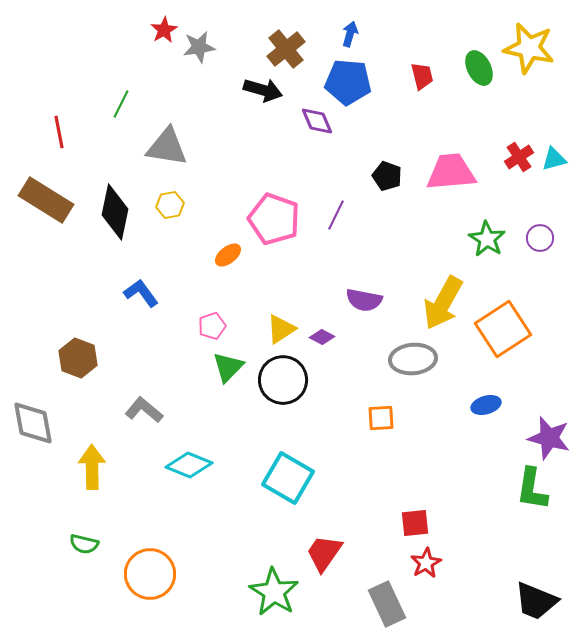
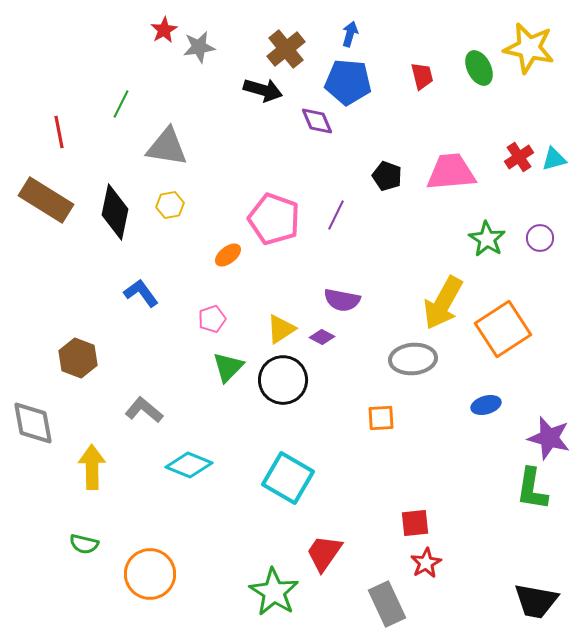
purple semicircle at (364, 300): moved 22 px left
pink pentagon at (212, 326): moved 7 px up
black trapezoid at (536, 601): rotated 12 degrees counterclockwise
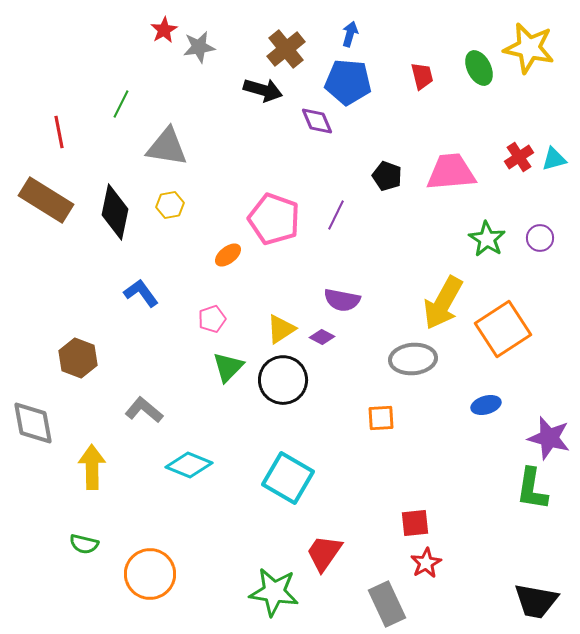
green star at (274, 592): rotated 24 degrees counterclockwise
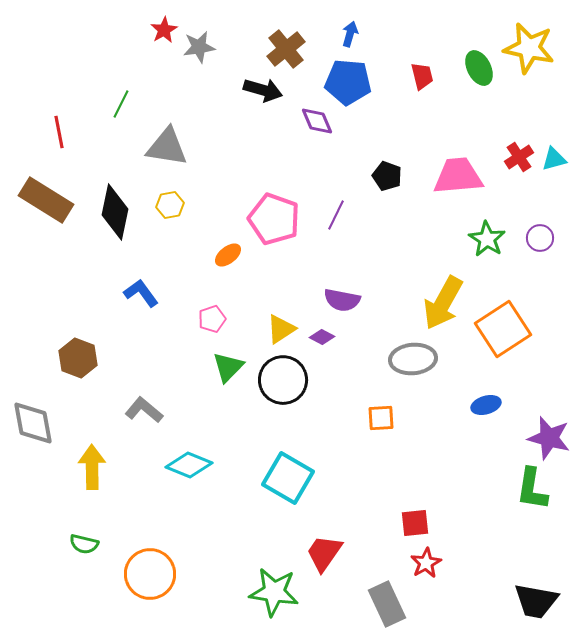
pink trapezoid at (451, 172): moved 7 px right, 4 px down
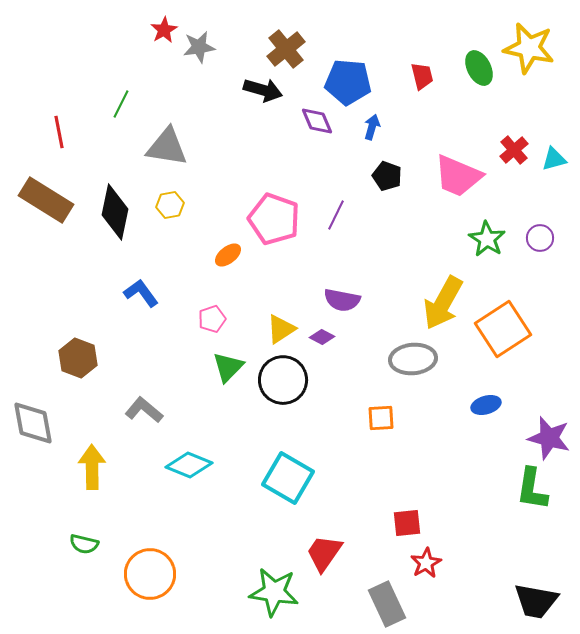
blue arrow at (350, 34): moved 22 px right, 93 px down
red cross at (519, 157): moved 5 px left, 7 px up; rotated 8 degrees counterclockwise
pink trapezoid at (458, 176): rotated 152 degrees counterclockwise
red square at (415, 523): moved 8 px left
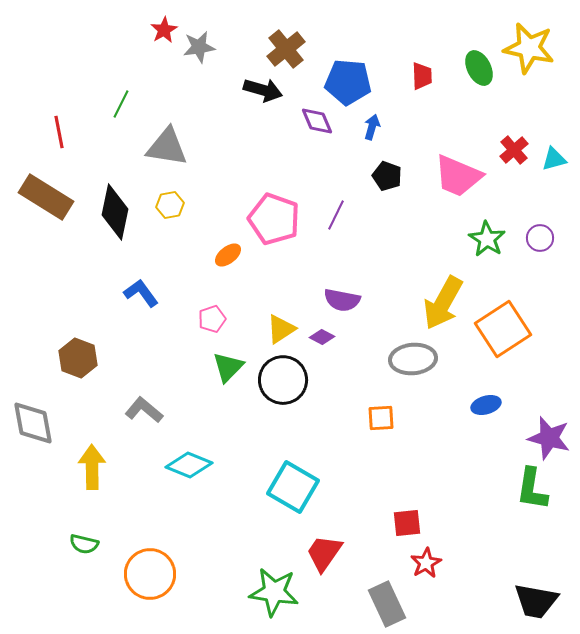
red trapezoid at (422, 76): rotated 12 degrees clockwise
brown rectangle at (46, 200): moved 3 px up
cyan square at (288, 478): moved 5 px right, 9 px down
